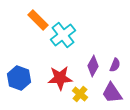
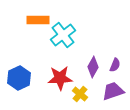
orange rectangle: rotated 45 degrees counterclockwise
purple diamond: moved 1 px down
blue hexagon: rotated 15 degrees clockwise
purple trapezoid: moved 1 px right, 2 px up; rotated 105 degrees clockwise
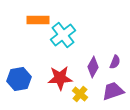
purple semicircle: moved 3 px up
blue hexagon: moved 1 px down; rotated 15 degrees clockwise
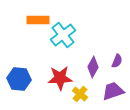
purple semicircle: moved 2 px right, 1 px up
blue hexagon: rotated 15 degrees clockwise
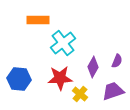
cyan cross: moved 8 px down
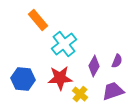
orange rectangle: rotated 50 degrees clockwise
cyan cross: moved 1 px right, 1 px down
purple diamond: moved 1 px right, 1 px up
blue hexagon: moved 4 px right
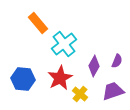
orange rectangle: moved 3 px down
red star: rotated 25 degrees counterclockwise
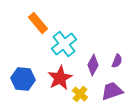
purple diamond: moved 1 px left, 1 px up
purple trapezoid: moved 1 px left
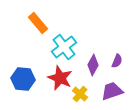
cyan cross: moved 3 px down
red star: rotated 20 degrees counterclockwise
